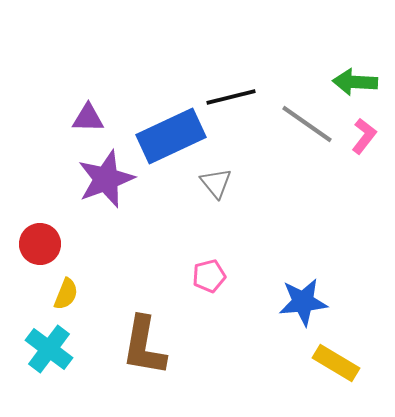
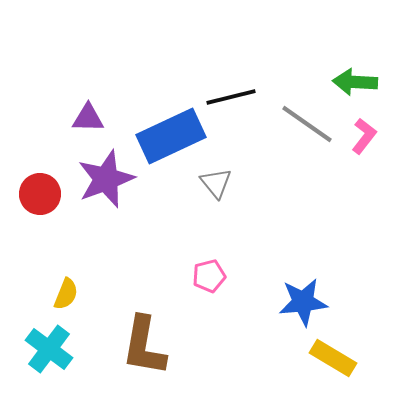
red circle: moved 50 px up
yellow rectangle: moved 3 px left, 5 px up
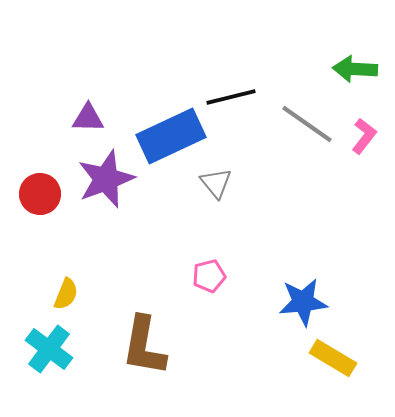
green arrow: moved 13 px up
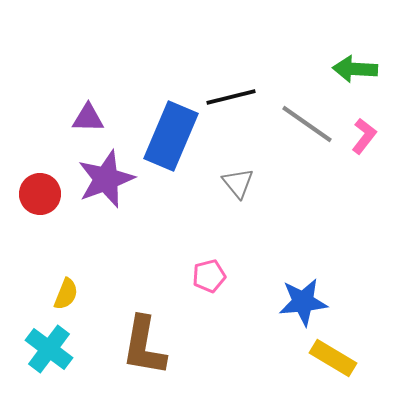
blue rectangle: rotated 42 degrees counterclockwise
gray triangle: moved 22 px right
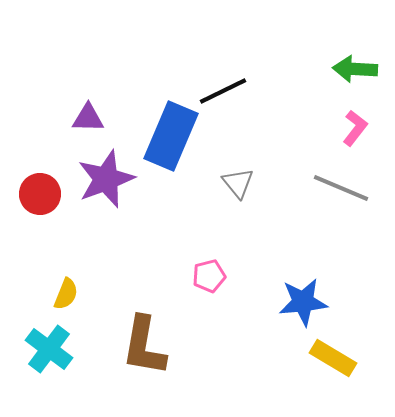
black line: moved 8 px left, 6 px up; rotated 12 degrees counterclockwise
gray line: moved 34 px right, 64 px down; rotated 12 degrees counterclockwise
pink L-shape: moved 9 px left, 8 px up
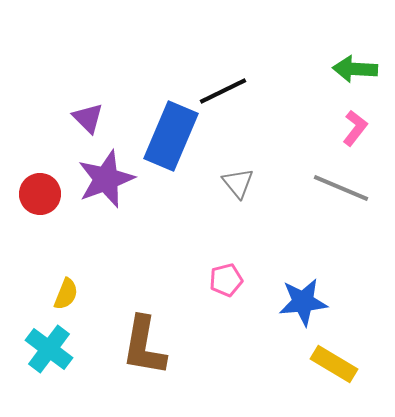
purple triangle: rotated 44 degrees clockwise
pink pentagon: moved 17 px right, 4 px down
yellow rectangle: moved 1 px right, 6 px down
